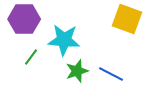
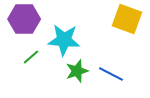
green line: rotated 12 degrees clockwise
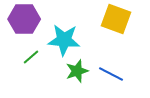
yellow square: moved 11 px left
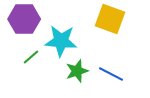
yellow square: moved 6 px left
cyan star: moved 3 px left, 1 px down
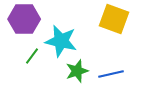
yellow square: moved 4 px right
cyan star: rotated 8 degrees clockwise
green line: moved 1 px right, 1 px up; rotated 12 degrees counterclockwise
blue line: rotated 40 degrees counterclockwise
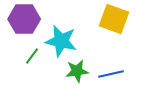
green star: rotated 10 degrees clockwise
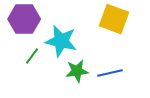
blue line: moved 1 px left, 1 px up
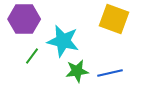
cyan star: moved 2 px right
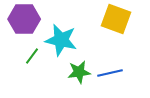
yellow square: moved 2 px right
cyan star: moved 2 px left, 1 px up
green star: moved 2 px right, 1 px down
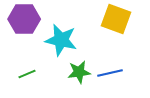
green line: moved 5 px left, 18 px down; rotated 30 degrees clockwise
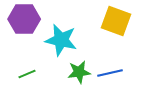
yellow square: moved 2 px down
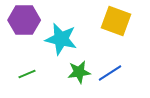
purple hexagon: moved 1 px down
cyan star: moved 1 px up
blue line: rotated 20 degrees counterclockwise
